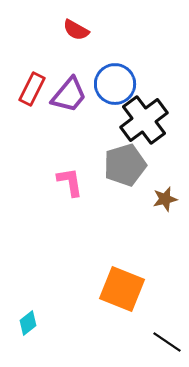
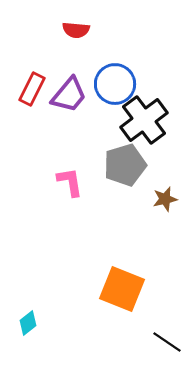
red semicircle: rotated 24 degrees counterclockwise
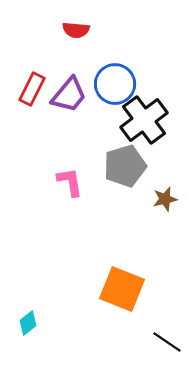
gray pentagon: moved 1 px down
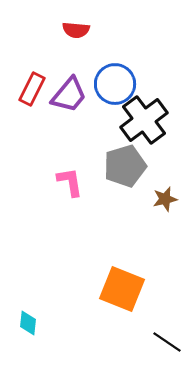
cyan diamond: rotated 45 degrees counterclockwise
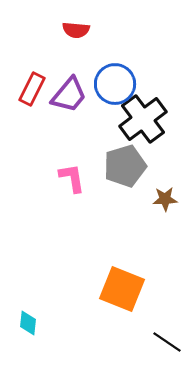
black cross: moved 1 px left, 1 px up
pink L-shape: moved 2 px right, 4 px up
brown star: rotated 10 degrees clockwise
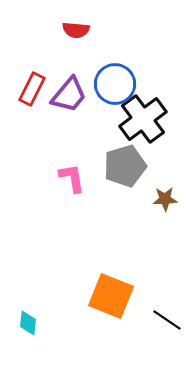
orange square: moved 11 px left, 7 px down
black line: moved 22 px up
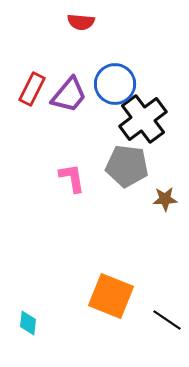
red semicircle: moved 5 px right, 8 px up
gray pentagon: moved 2 px right; rotated 24 degrees clockwise
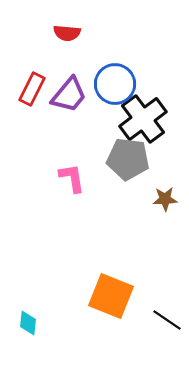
red semicircle: moved 14 px left, 11 px down
gray pentagon: moved 1 px right, 7 px up
